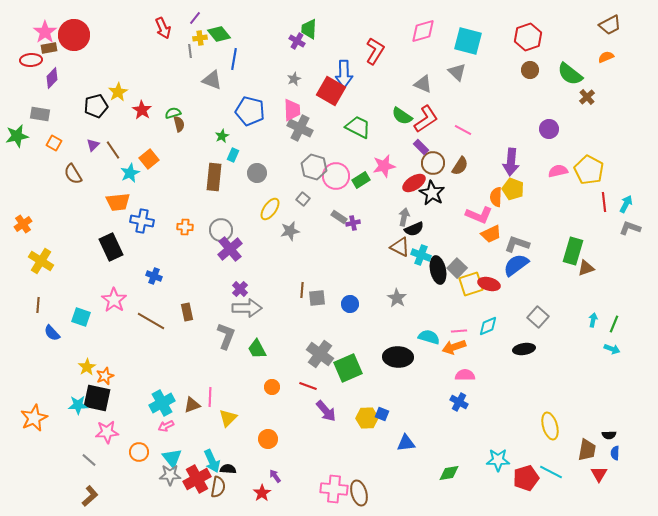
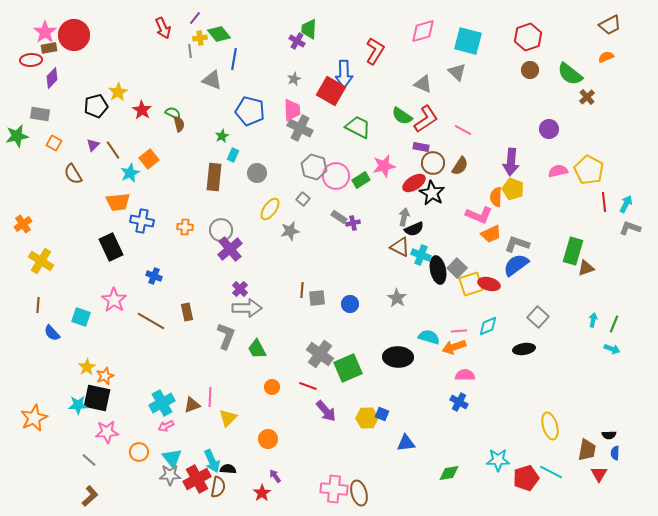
green semicircle at (173, 113): rotated 42 degrees clockwise
purple rectangle at (421, 147): rotated 35 degrees counterclockwise
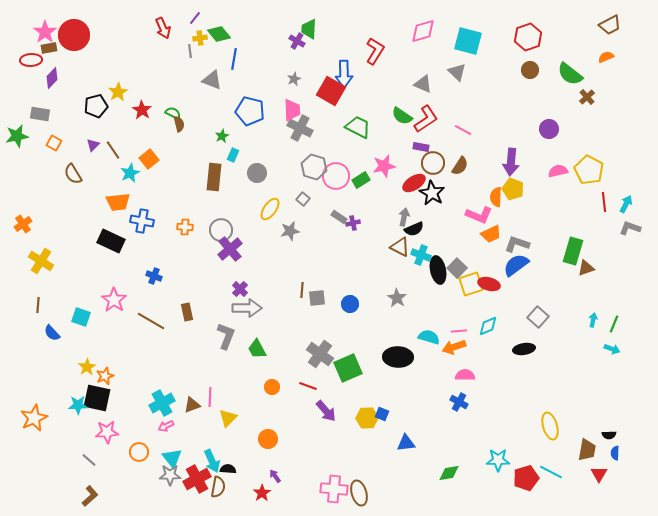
black rectangle at (111, 247): moved 6 px up; rotated 40 degrees counterclockwise
